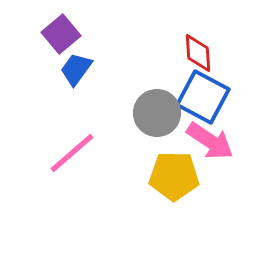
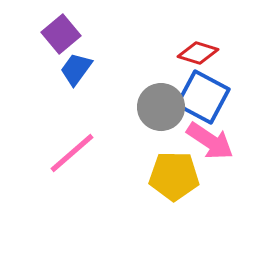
red diamond: rotated 69 degrees counterclockwise
gray circle: moved 4 px right, 6 px up
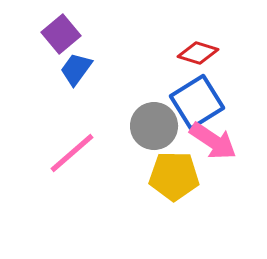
blue square: moved 6 px left, 5 px down; rotated 30 degrees clockwise
gray circle: moved 7 px left, 19 px down
pink arrow: moved 3 px right
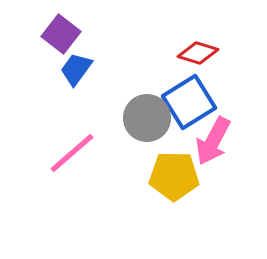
purple square: rotated 12 degrees counterclockwise
blue square: moved 8 px left
gray circle: moved 7 px left, 8 px up
pink arrow: rotated 84 degrees clockwise
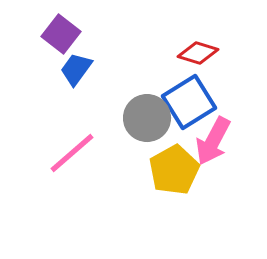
yellow pentagon: moved 6 px up; rotated 30 degrees counterclockwise
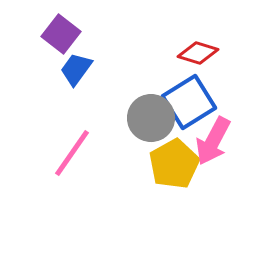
gray circle: moved 4 px right
pink line: rotated 14 degrees counterclockwise
yellow pentagon: moved 6 px up
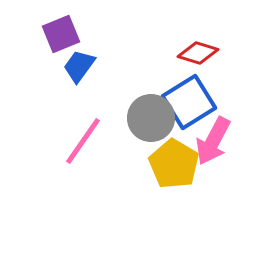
purple square: rotated 30 degrees clockwise
blue trapezoid: moved 3 px right, 3 px up
pink line: moved 11 px right, 12 px up
yellow pentagon: rotated 12 degrees counterclockwise
